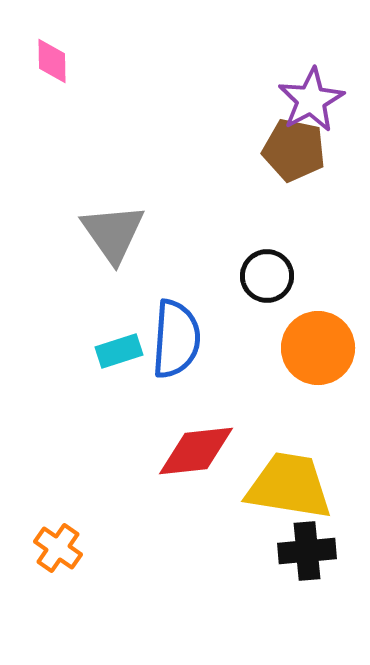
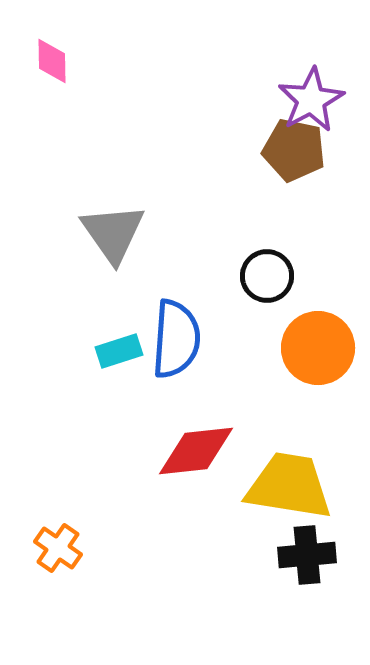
black cross: moved 4 px down
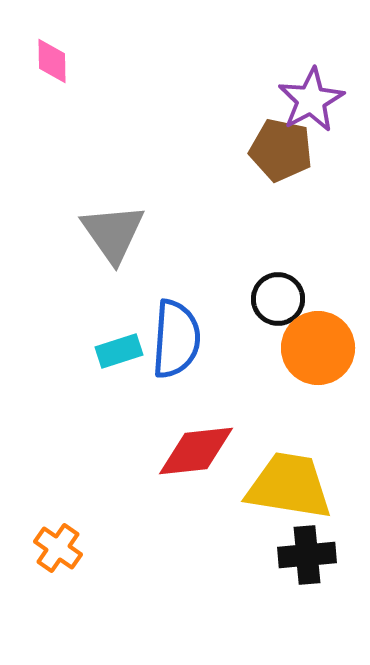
brown pentagon: moved 13 px left
black circle: moved 11 px right, 23 px down
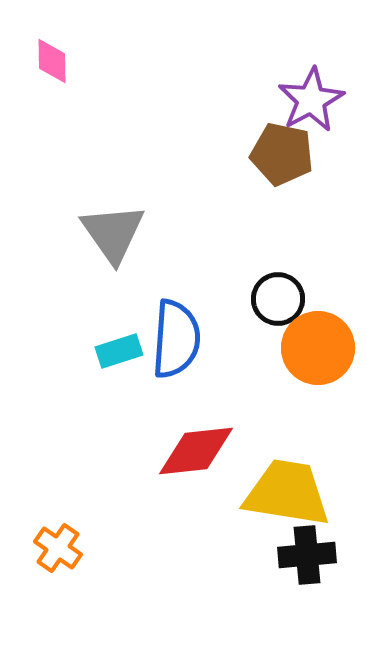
brown pentagon: moved 1 px right, 4 px down
yellow trapezoid: moved 2 px left, 7 px down
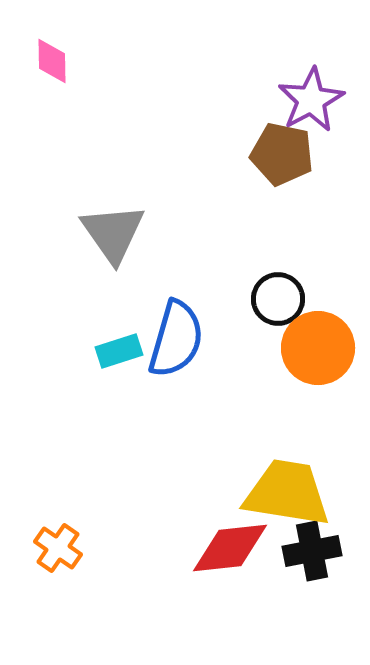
blue semicircle: rotated 12 degrees clockwise
red diamond: moved 34 px right, 97 px down
black cross: moved 5 px right, 4 px up; rotated 6 degrees counterclockwise
